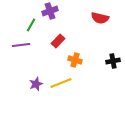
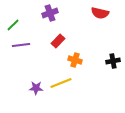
purple cross: moved 2 px down
red semicircle: moved 5 px up
green line: moved 18 px left; rotated 16 degrees clockwise
purple star: moved 4 px down; rotated 24 degrees clockwise
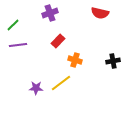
purple line: moved 3 px left
yellow line: rotated 15 degrees counterclockwise
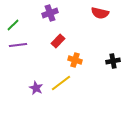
purple star: rotated 24 degrees clockwise
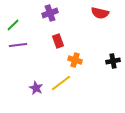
red rectangle: rotated 64 degrees counterclockwise
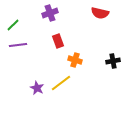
purple star: moved 1 px right
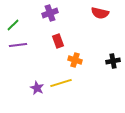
yellow line: rotated 20 degrees clockwise
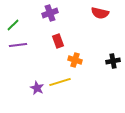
yellow line: moved 1 px left, 1 px up
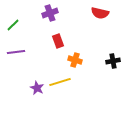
purple line: moved 2 px left, 7 px down
